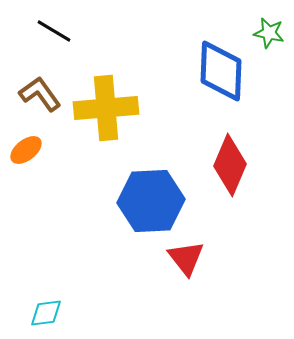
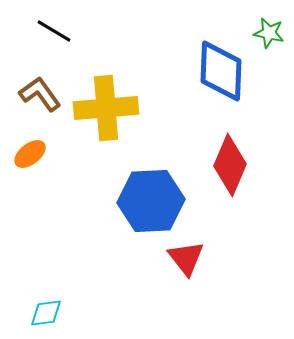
orange ellipse: moved 4 px right, 4 px down
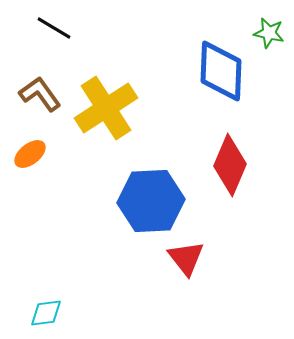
black line: moved 3 px up
yellow cross: rotated 28 degrees counterclockwise
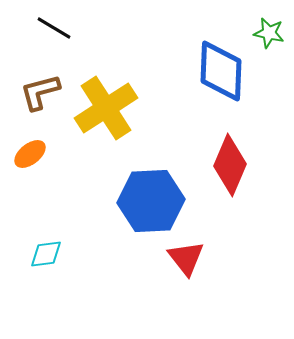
brown L-shape: moved 2 px up; rotated 69 degrees counterclockwise
cyan diamond: moved 59 px up
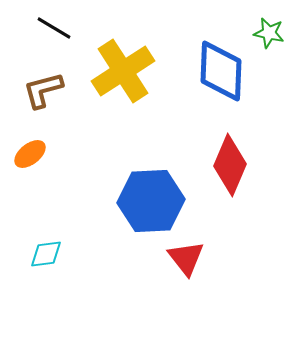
brown L-shape: moved 3 px right, 2 px up
yellow cross: moved 17 px right, 37 px up
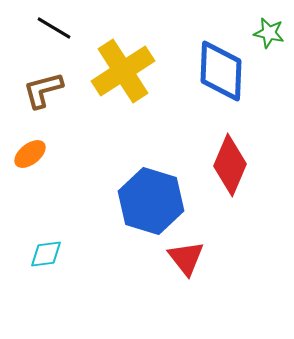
blue hexagon: rotated 20 degrees clockwise
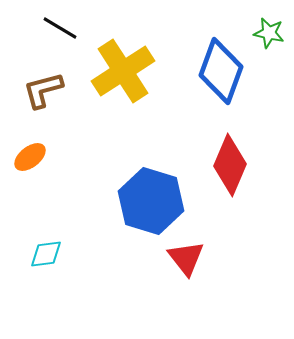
black line: moved 6 px right
blue diamond: rotated 18 degrees clockwise
orange ellipse: moved 3 px down
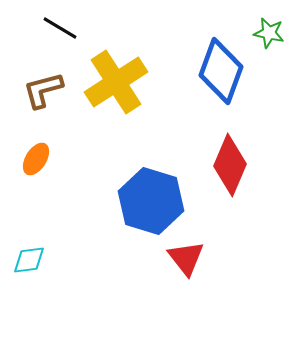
yellow cross: moved 7 px left, 11 px down
orange ellipse: moved 6 px right, 2 px down; rotated 20 degrees counterclockwise
cyan diamond: moved 17 px left, 6 px down
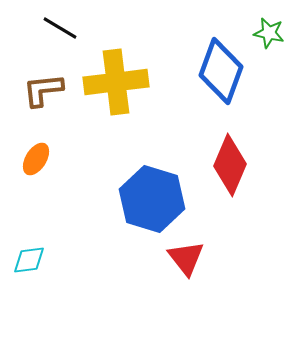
yellow cross: rotated 26 degrees clockwise
brown L-shape: rotated 9 degrees clockwise
blue hexagon: moved 1 px right, 2 px up
